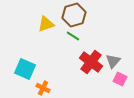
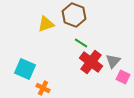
brown hexagon: rotated 25 degrees counterclockwise
green line: moved 8 px right, 7 px down
pink square: moved 3 px right, 2 px up
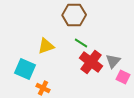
brown hexagon: rotated 20 degrees counterclockwise
yellow triangle: moved 22 px down
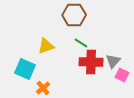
red cross: rotated 35 degrees counterclockwise
pink square: moved 1 px left, 2 px up
orange cross: rotated 24 degrees clockwise
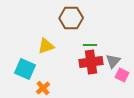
brown hexagon: moved 3 px left, 3 px down
green line: moved 9 px right, 2 px down; rotated 32 degrees counterclockwise
red cross: rotated 10 degrees counterclockwise
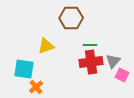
cyan square: moved 1 px left; rotated 15 degrees counterclockwise
orange cross: moved 7 px left, 1 px up
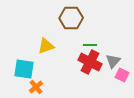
red cross: moved 1 px left; rotated 35 degrees clockwise
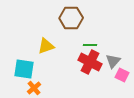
orange cross: moved 2 px left, 1 px down
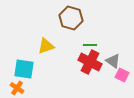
brown hexagon: rotated 15 degrees clockwise
gray triangle: rotated 35 degrees counterclockwise
orange cross: moved 17 px left; rotated 16 degrees counterclockwise
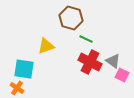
green line: moved 4 px left, 6 px up; rotated 24 degrees clockwise
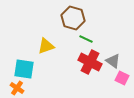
brown hexagon: moved 2 px right
pink square: moved 3 px down
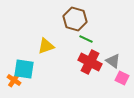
brown hexagon: moved 2 px right, 1 px down
orange cross: moved 3 px left, 8 px up
